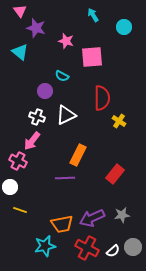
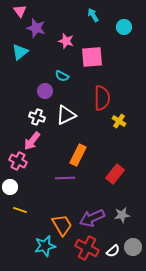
cyan triangle: rotated 42 degrees clockwise
orange trapezoid: moved 1 px down; rotated 110 degrees counterclockwise
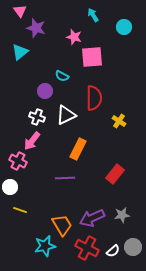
pink star: moved 8 px right, 4 px up
red semicircle: moved 8 px left
orange rectangle: moved 6 px up
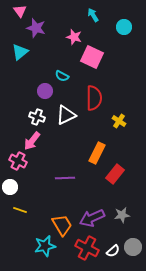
pink square: rotated 30 degrees clockwise
orange rectangle: moved 19 px right, 4 px down
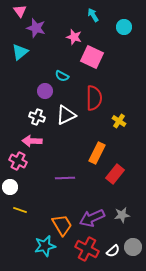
pink arrow: rotated 54 degrees clockwise
red cross: moved 1 px down
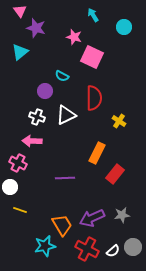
pink cross: moved 2 px down
